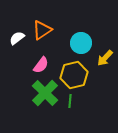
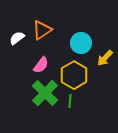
yellow hexagon: rotated 16 degrees counterclockwise
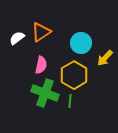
orange triangle: moved 1 px left, 2 px down
pink semicircle: rotated 24 degrees counterclockwise
green cross: rotated 24 degrees counterclockwise
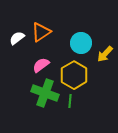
yellow arrow: moved 4 px up
pink semicircle: rotated 138 degrees counterclockwise
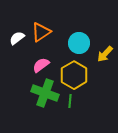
cyan circle: moved 2 px left
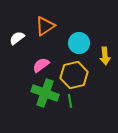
orange triangle: moved 4 px right, 6 px up
yellow arrow: moved 2 px down; rotated 48 degrees counterclockwise
yellow hexagon: rotated 16 degrees clockwise
green line: rotated 16 degrees counterclockwise
